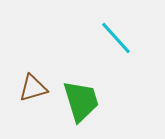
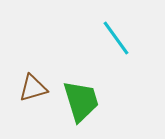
cyan line: rotated 6 degrees clockwise
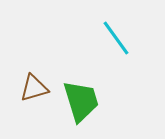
brown triangle: moved 1 px right
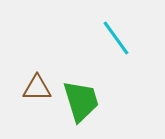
brown triangle: moved 3 px right; rotated 16 degrees clockwise
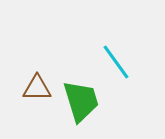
cyan line: moved 24 px down
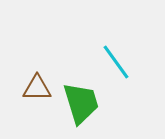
green trapezoid: moved 2 px down
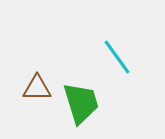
cyan line: moved 1 px right, 5 px up
